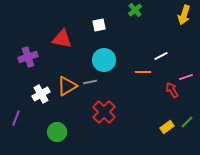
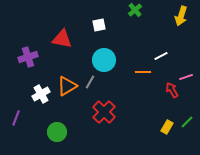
yellow arrow: moved 3 px left, 1 px down
gray line: rotated 48 degrees counterclockwise
yellow rectangle: rotated 24 degrees counterclockwise
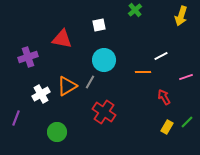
red arrow: moved 8 px left, 7 px down
red cross: rotated 10 degrees counterclockwise
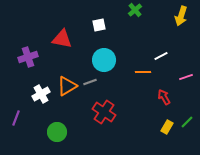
gray line: rotated 40 degrees clockwise
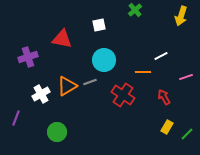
red cross: moved 19 px right, 17 px up
green line: moved 12 px down
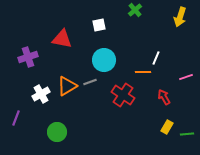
yellow arrow: moved 1 px left, 1 px down
white line: moved 5 px left, 2 px down; rotated 40 degrees counterclockwise
green line: rotated 40 degrees clockwise
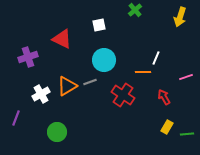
red triangle: rotated 15 degrees clockwise
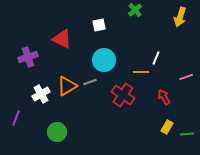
orange line: moved 2 px left
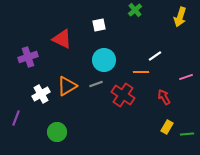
white line: moved 1 px left, 2 px up; rotated 32 degrees clockwise
gray line: moved 6 px right, 2 px down
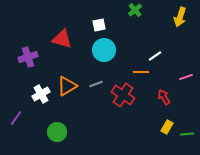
red triangle: rotated 10 degrees counterclockwise
cyan circle: moved 10 px up
purple line: rotated 14 degrees clockwise
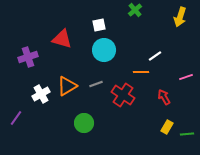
green circle: moved 27 px right, 9 px up
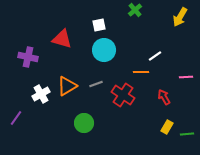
yellow arrow: rotated 12 degrees clockwise
purple cross: rotated 30 degrees clockwise
pink line: rotated 16 degrees clockwise
